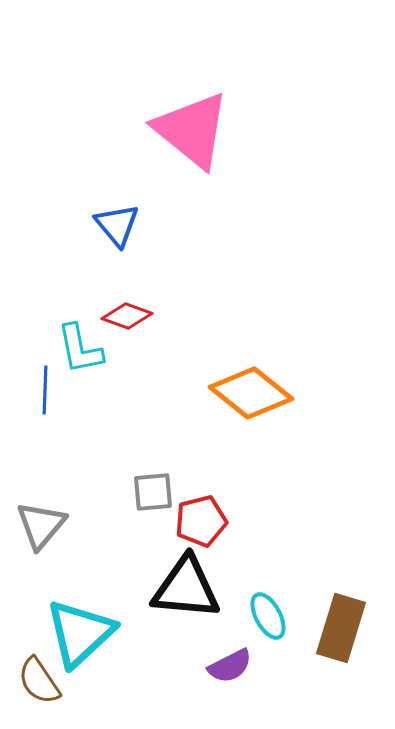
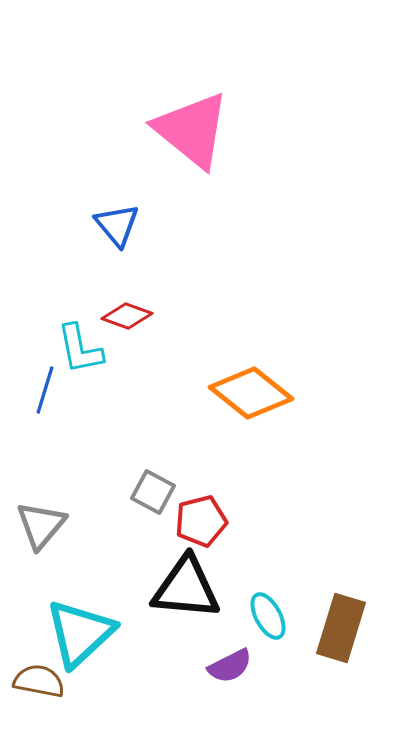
blue line: rotated 15 degrees clockwise
gray square: rotated 33 degrees clockwise
brown semicircle: rotated 135 degrees clockwise
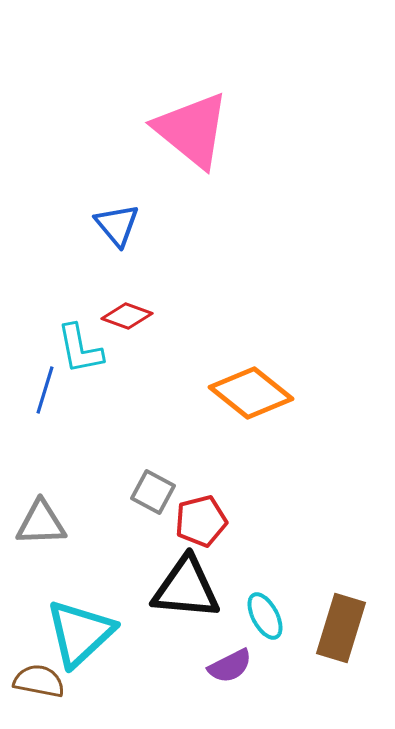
gray triangle: moved 2 px up; rotated 48 degrees clockwise
cyan ellipse: moved 3 px left
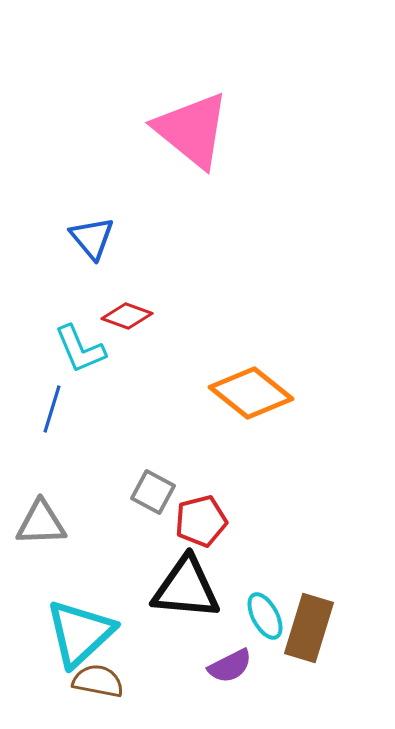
blue triangle: moved 25 px left, 13 px down
cyan L-shape: rotated 12 degrees counterclockwise
blue line: moved 7 px right, 19 px down
brown rectangle: moved 32 px left
brown semicircle: moved 59 px right
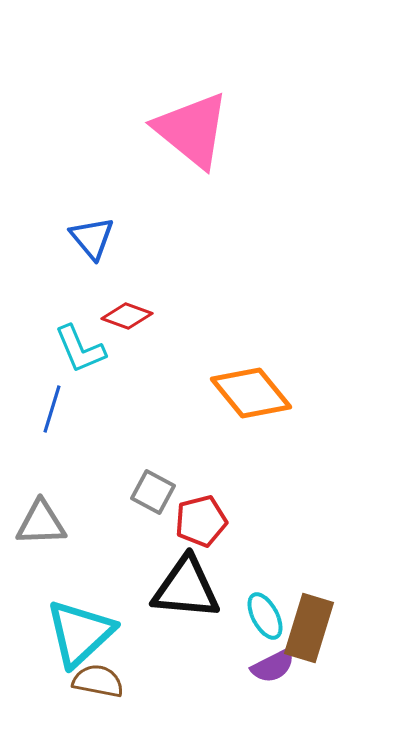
orange diamond: rotated 12 degrees clockwise
purple semicircle: moved 43 px right
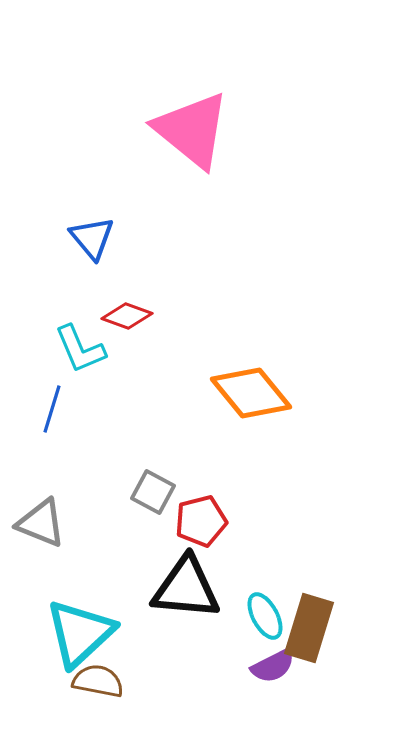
gray triangle: rotated 24 degrees clockwise
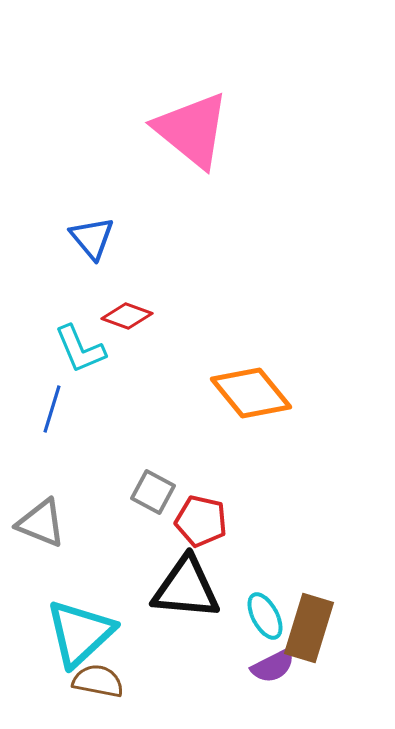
red pentagon: rotated 27 degrees clockwise
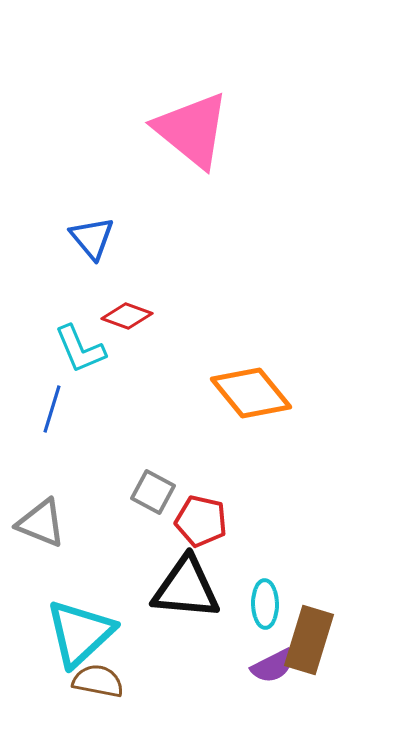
cyan ellipse: moved 12 px up; rotated 27 degrees clockwise
brown rectangle: moved 12 px down
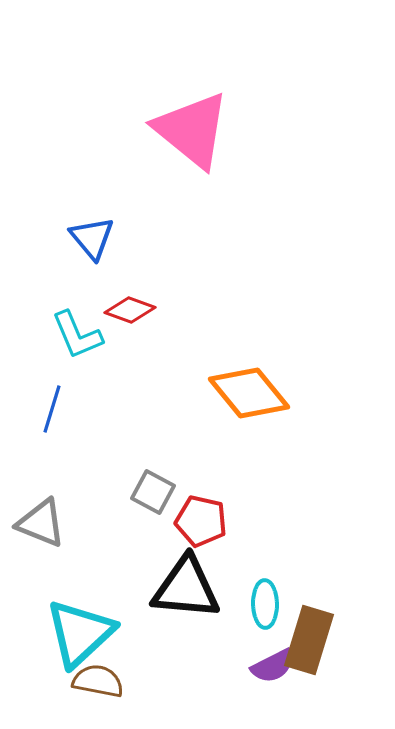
red diamond: moved 3 px right, 6 px up
cyan L-shape: moved 3 px left, 14 px up
orange diamond: moved 2 px left
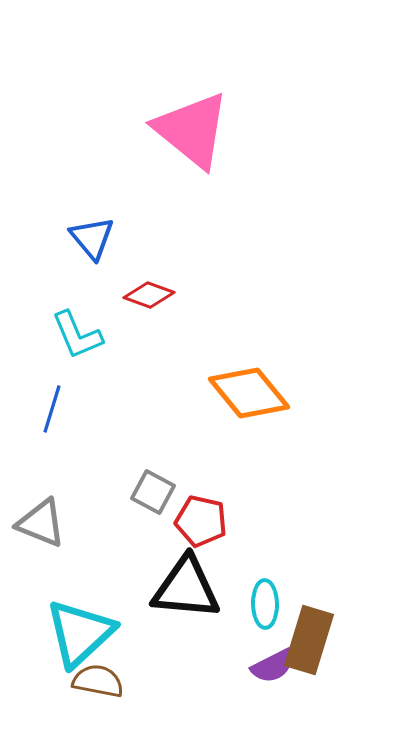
red diamond: moved 19 px right, 15 px up
